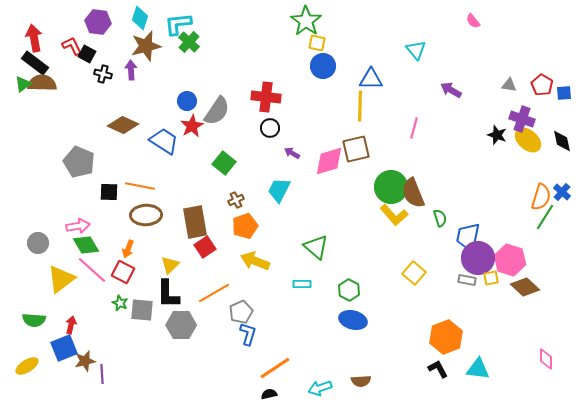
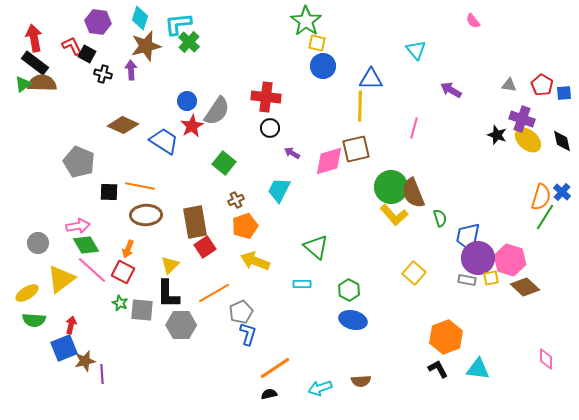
yellow ellipse at (27, 366): moved 73 px up
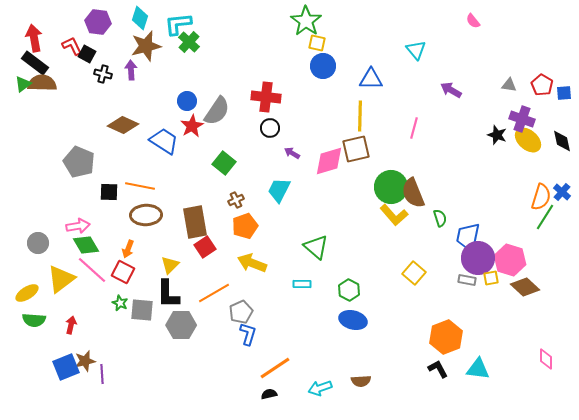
yellow line at (360, 106): moved 10 px down
yellow arrow at (255, 261): moved 3 px left, 2 px down
blue square at (64, 348): moved 2 px right, 19 px down
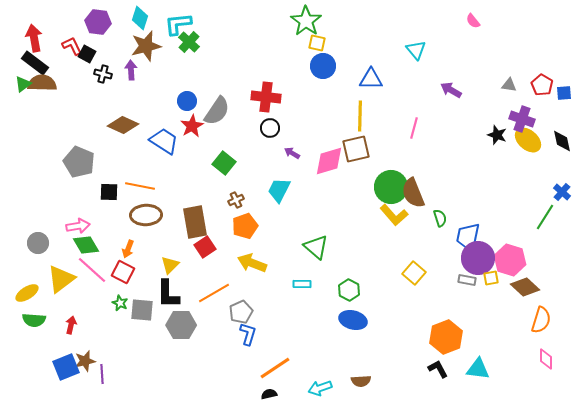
orange semicircle at (541, 197): moved 123 px down
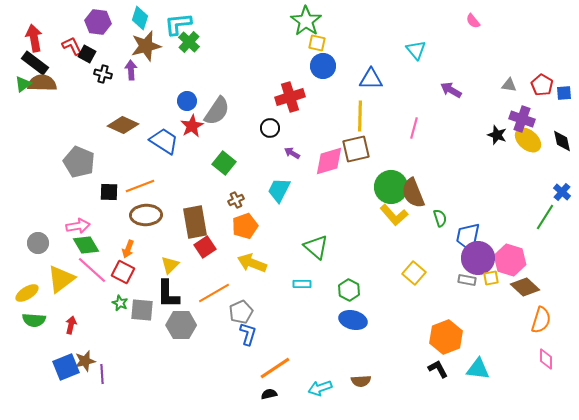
red cross at (266, 97): moved 24 px right; rotated 24 degrees counterclockwise
orange line at (140, 186): rotated 32 degrees counterclockwise
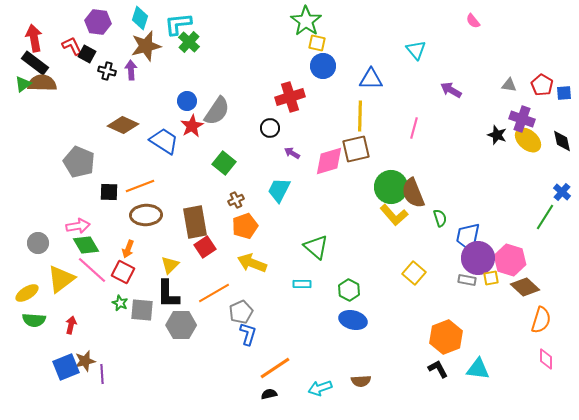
black cross at (103, 74): moved 4 px right, 3 px up
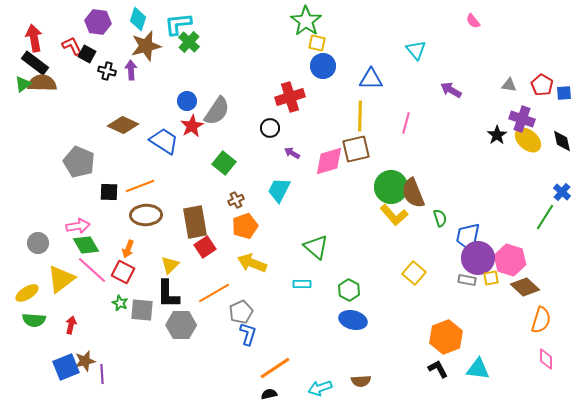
cyan diamond at (140, 18): moved 2 px left, 1 px down
pink line at (414, 128): moved 8 px left, 5 px up
black star at (497, 135): rotated 18 degrees clockwise
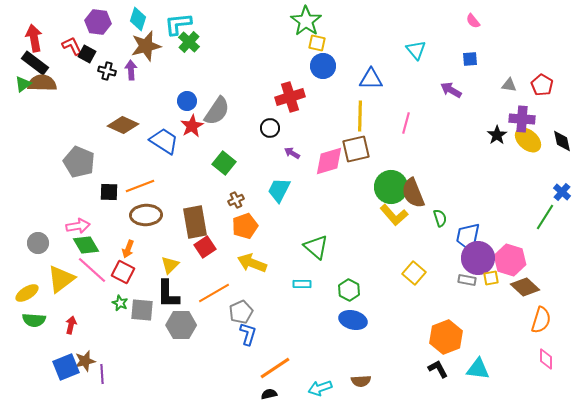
blue square at (564, 93): moved 94 px left, 34 px up
purple cross at (522, 119): rotated 15 degrees counterclockwise
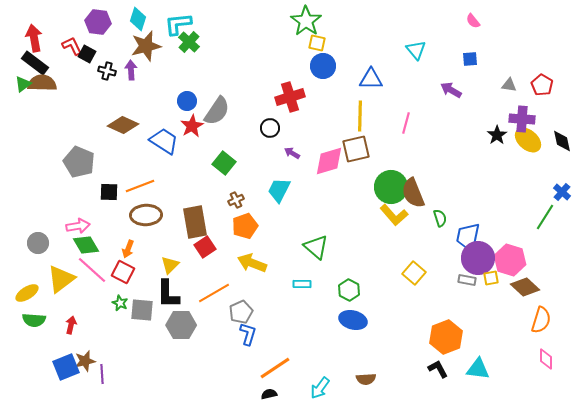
brown semicircle at (361, 381): moved 5 px right, 2 px up
cyan arrow at (320, 388): rotated 35 degrees counterclockwise
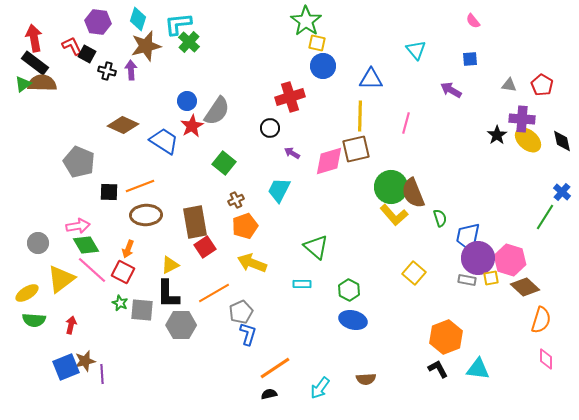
yellow triangle at (170, 265): rotated 18 degrees clockwise
